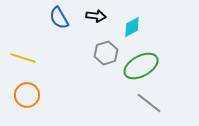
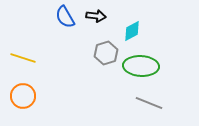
blue semicircle: moved 6 px right, 1 px up
cyan diamond: moved 4 px down
green ellipse: rotated 32 degrees clockwise
orange circle: moved 4 px left, 1 px down
gray line: rotated 16 degrees counterclockwise
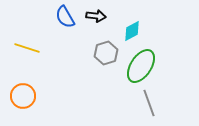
yellow line: moved 4 px right, 10 px up
green ellipse: rotated 60 degrees counterclockwise
gray line: rotated 48 degrees clockwise
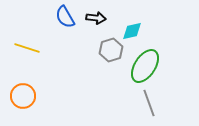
black arrow: moved 2 px down
cyan diamond: rotated 15 degrees clockwise
gray hexagon: moved 5 px right, 3 px up
green ellipse: moved 4 px right
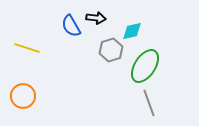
blue semicircle: moved 6 px right, 9 px down
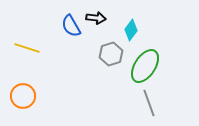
cyan diamond: moved 1 px left, 1 px up; rotated 40 degrees counterclockwise
gray hexagon: moved 4 px down
